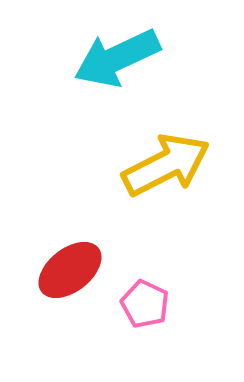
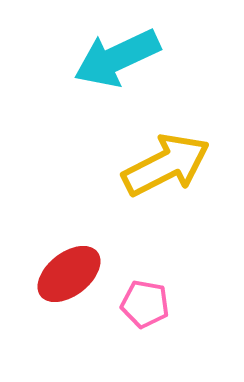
red ellipse: moved 1 px left, 4 px down
pink pentagon: rotated 15 degrees counterclockwise
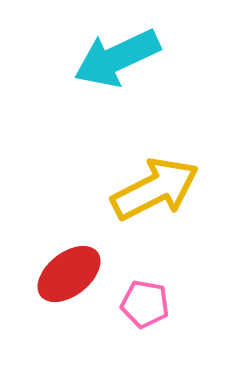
yellow arrow: moved 11 px left, 24 px down
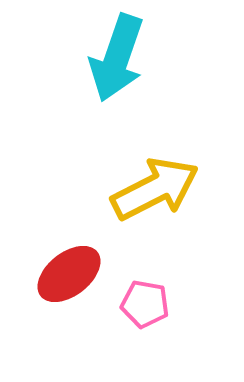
cyan arrow: rotated 46 degrees counterclockwise
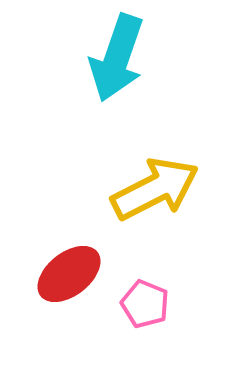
pink pentagon: rotated 12 degrees clockwise
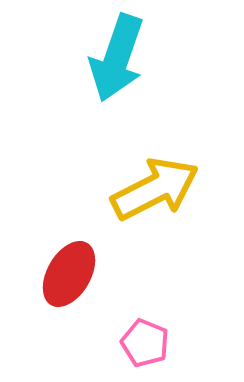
red ellipse: rotated 22 degrees counterclockwise
pink pentagon: moved 39 px down
